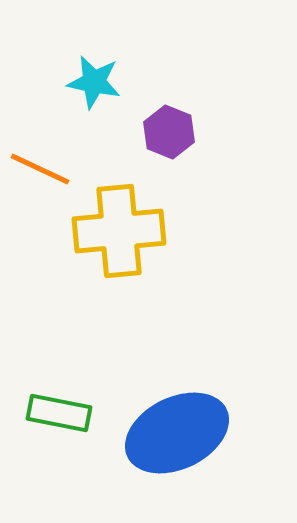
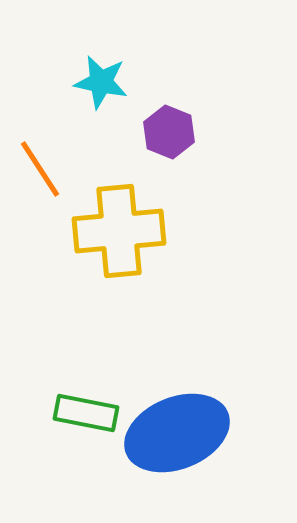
cyan star: moved 7 px right
orange line: rotated 32 degrees clockwise
green rectangle: moved 27 px right
blue ellipse: rotated 4 degrees clockwise
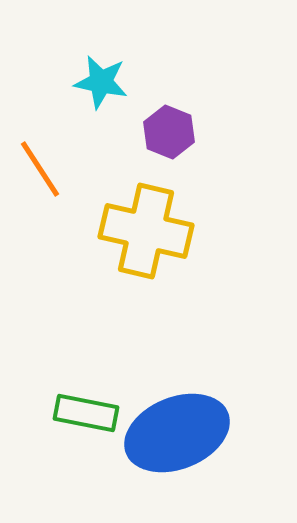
yellow cross: moved 27 px right; rotated 18 degrees clockwise
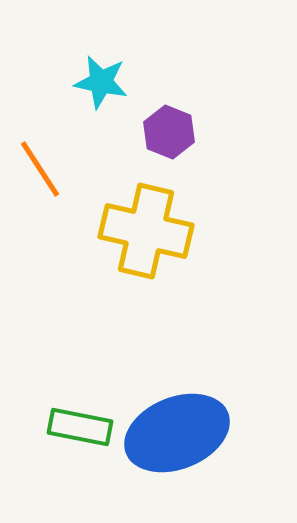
green rectangle: moved 6 px left, 14 px down
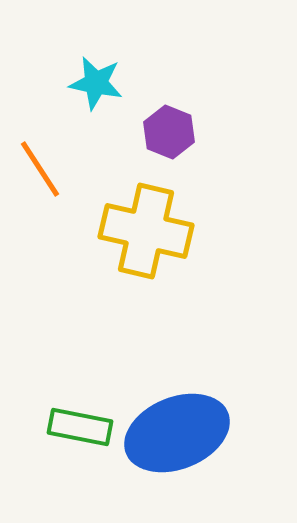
cyan star: moved 5 px left, 1 px down
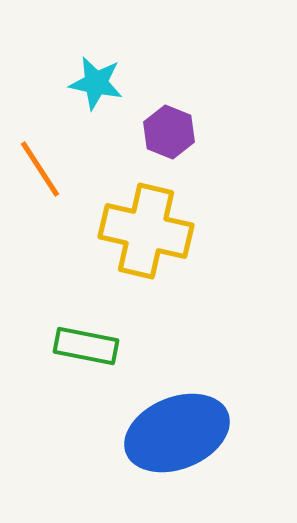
green rectangle: moved 6 px right, 81 px up
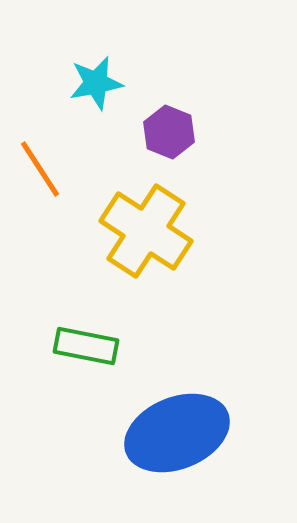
cyan star: rotated 22 degrees counterclockwise
yellow cross: rotated 20 degrees clockwise
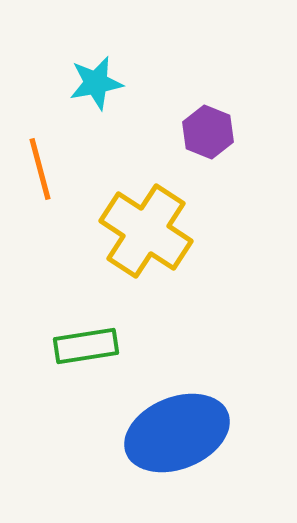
purple hexagon: moved 39 px right
orange line: rotated 18 degrees clockwise
green rectangle: rotated 20 degrees counterclockwise
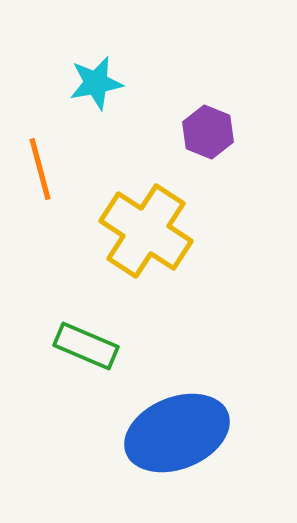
green rectangle: rotated 32 degrees clockwise
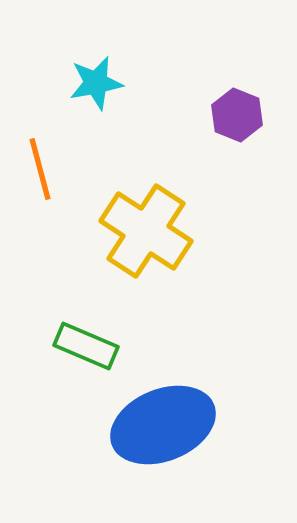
purple hexagon: moved 29 px right, 17 px up
blue ellipse: moved 14 px left, 8 px up
